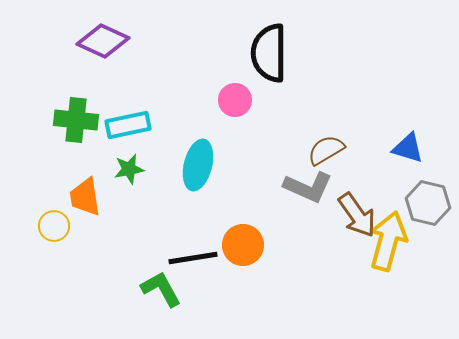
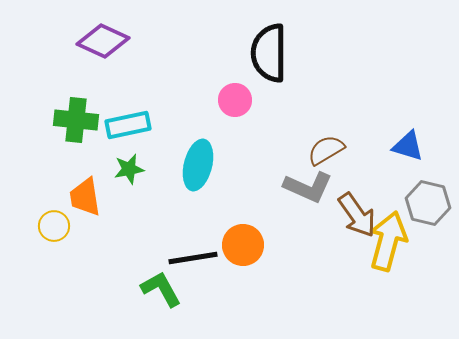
blue triangle: moved 2 px up
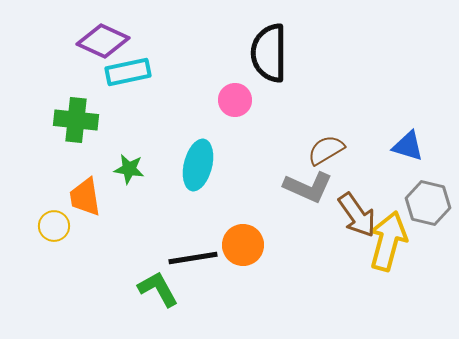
cyan rectangle: moved 53 px up
green star: rotated 20 degrees clockwise
green L-shape: moved 3 px left
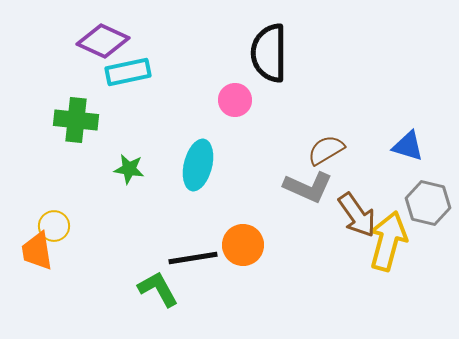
orange trapezoid: moved 48 px left, 54 px down
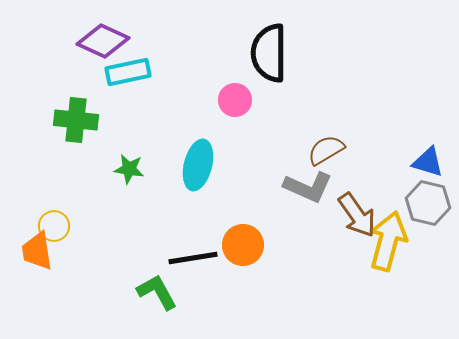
blue triangle: moved 20 px right, 16 px down
green L-shape: moved 1 px left, 3 px down
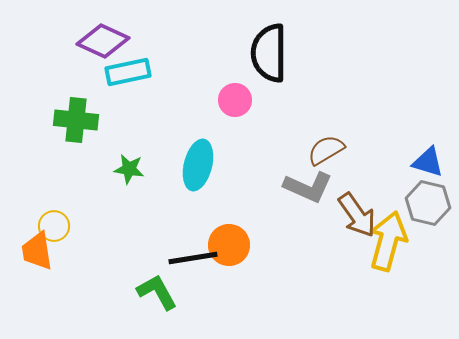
orange circle: moved 14 px left
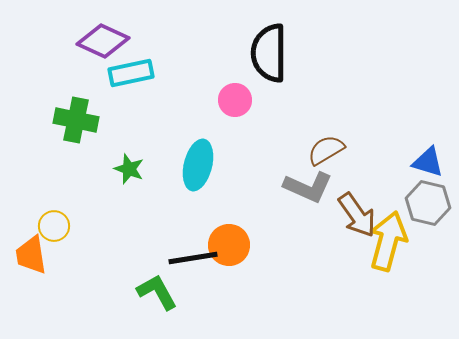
cyan rectangle: moved 3 px right, 1 px down
green cross: rotated 6 degrees clockwise
green star: rotated 12 degrees clockwise
orange trapezoid: moved 6 px left, 4 px down
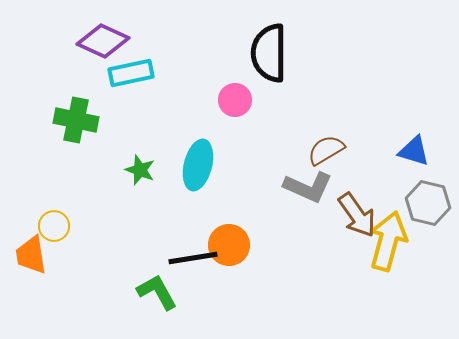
blue triangle: moved 14 px left, 11 px up
green star: moved 11 px right, 1 px down
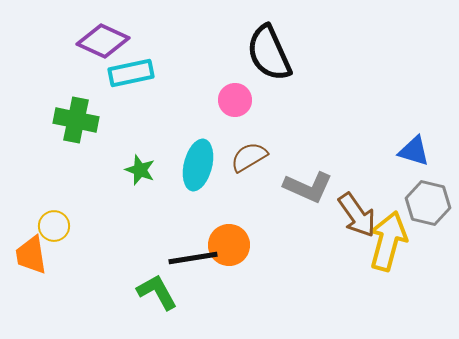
black semicircle: rotated 24 degrees counterclockwise
brown semicircle: moved 77 px left, 7 px down
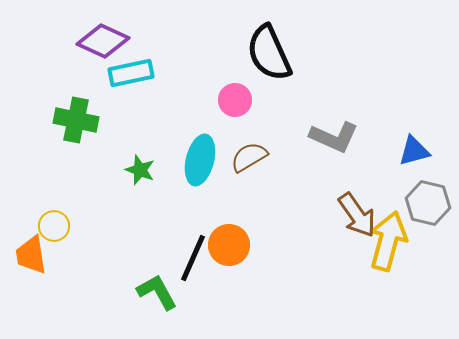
blue triangle: rotated 32 degrees counterclockwise
cyan ellipse: moved 2 px right, 5 px up
gray L-shape: moved 26 px right, 50 px up
black line: rotated 57 degrees counterclockwise
